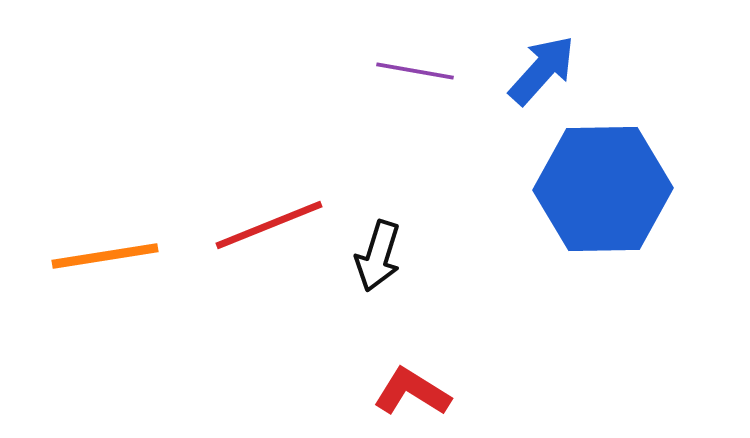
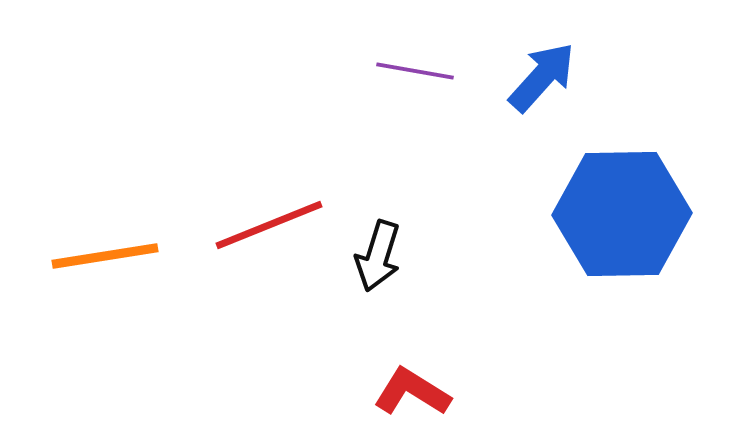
blue arrow: moved 7 px down
blue hexagon: moved 19 px right, 25 px down
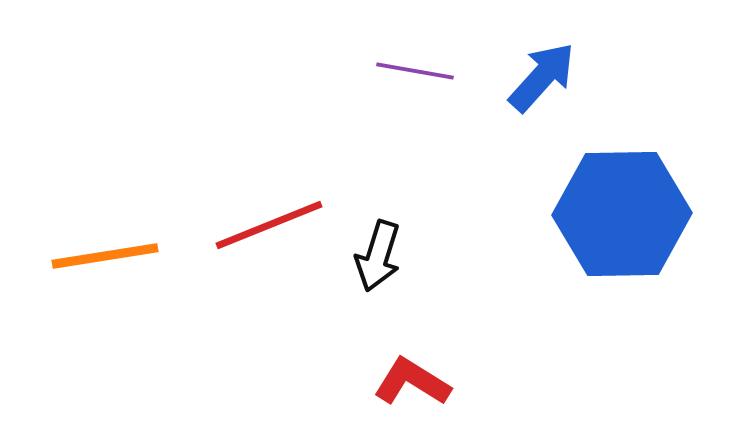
red L-shape: moved 10 px up
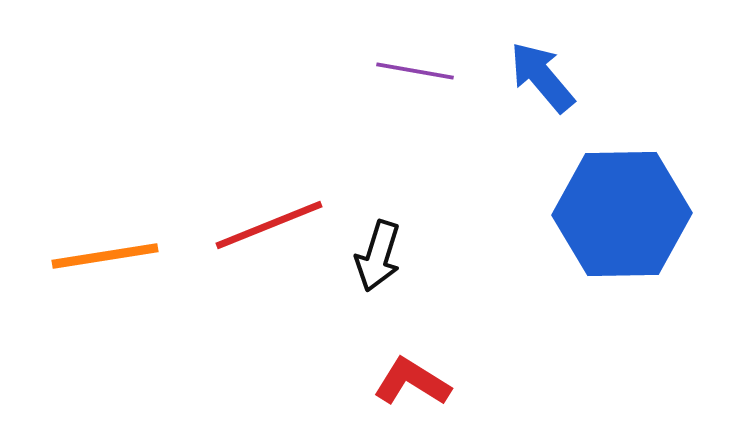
blue arrow: rotated 82 degrees counterclockwise
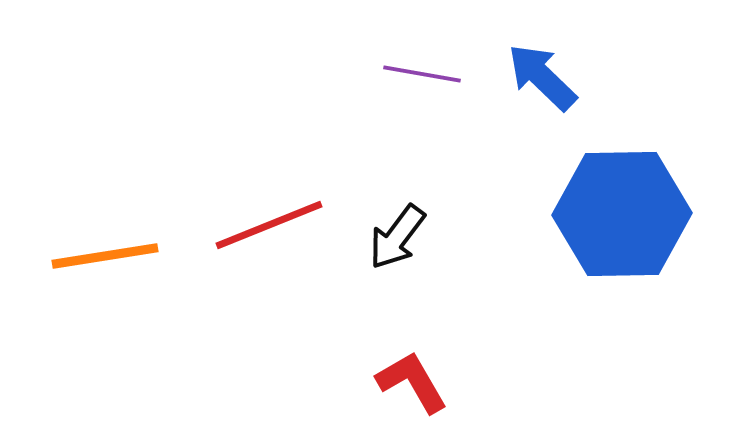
purple line: moved 7 px right, 3 px down
blue arrow: rotated 6 degrees counterclockwise
black arrow: moved 19 px right, 19 px up; rotated 20 degrees clockwise
red L-shape: rotated 28 degrees clockwise
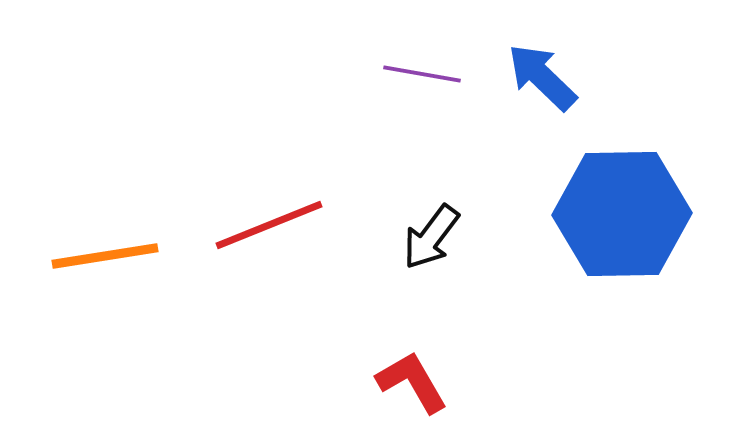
black arrow: moved 34 px right
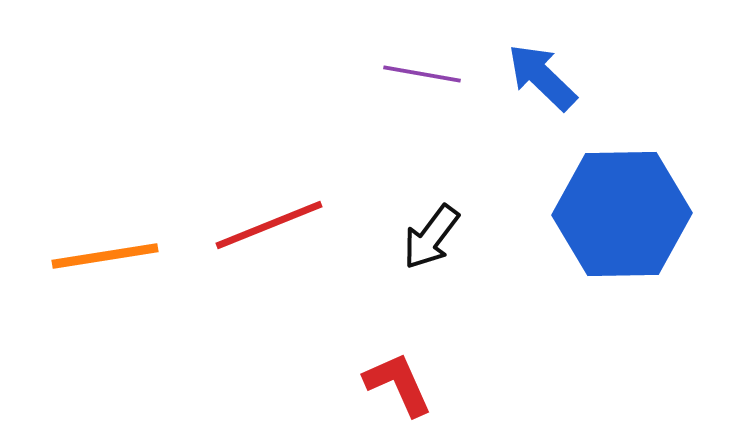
red L-shape: moved 14 px left, 2 px down; rotated 6 degrees clockwise
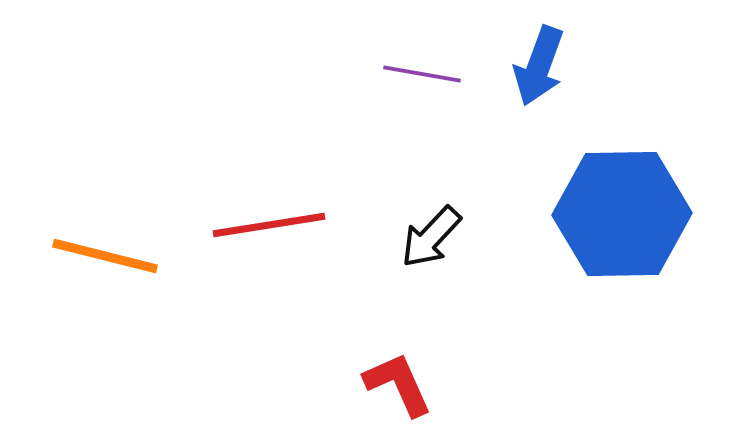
blue arrow: moved 3 px left, 11 px up; rotated 114 degrees counterclockwise
red line: rotated 13 degrees clockwise
black arrow: rotated 6 degrees clockwise
orange line: rotated 23 degrees clockwise
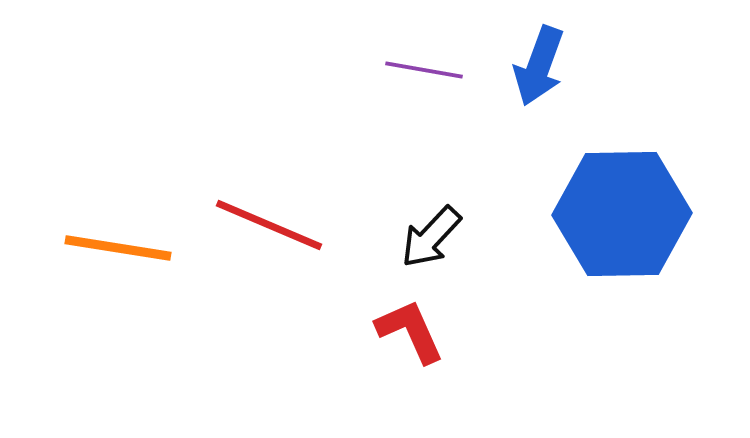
purple line: moved 2 px right, 4 px up
red line: rotated 32 degrees clockwise
orange line: moved 13 px right, 8 px up; rotated 5 degrees counterclockwise
red L-shape: moved 12 px right, 53 px up
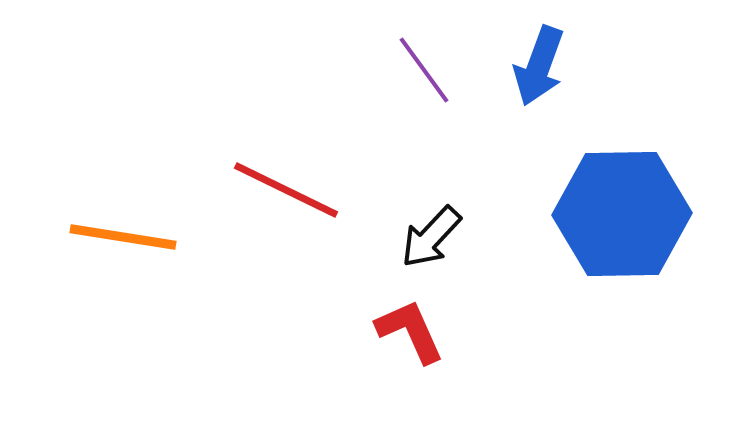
purple line: rotated 44 degrees clockwise
red line: moved 17 px right, 35 px up; rotated 3 degrees clockwise
orange line: moved 5 px right, 11 px up
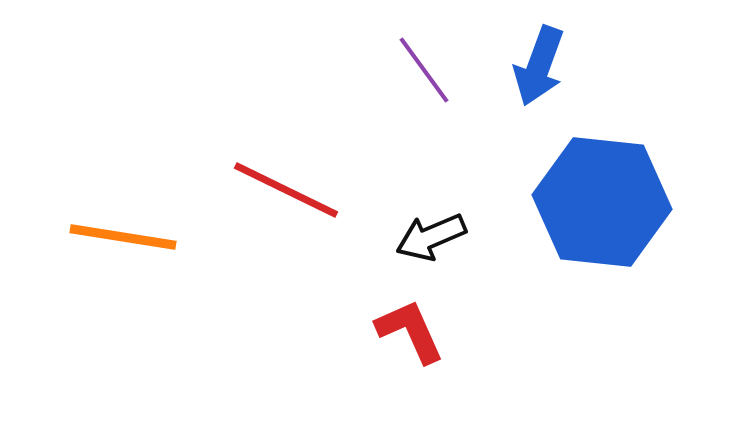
blue hexagon: moved 20 px left, 12 px up; rotated 7 degrees clockwise
black arrow: rotated 24 degrees clockwise
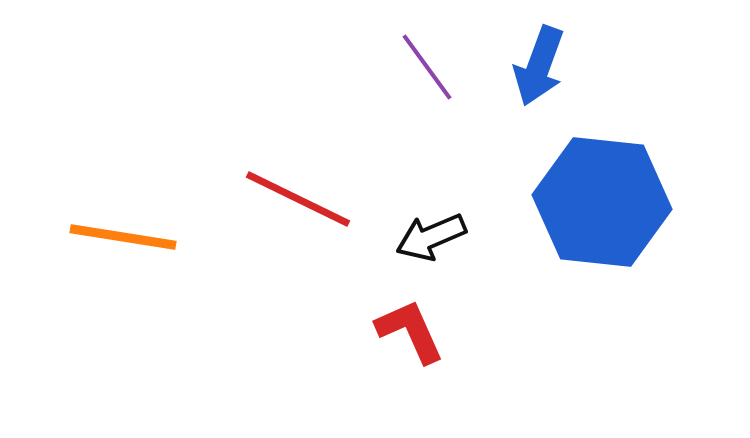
purple line: moved 3 px right, 3 px up
red line: moved 12 px right, 9 px down
